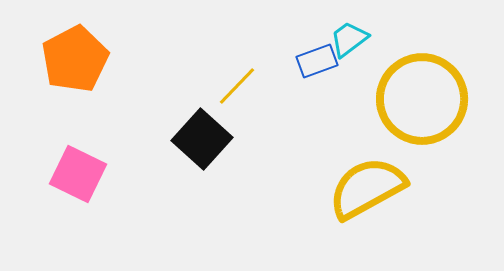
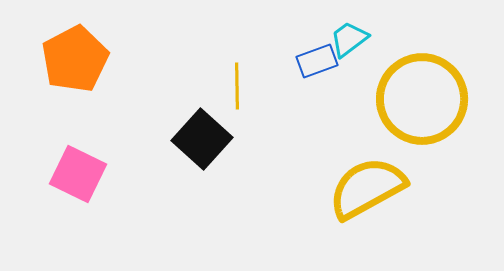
yellow line: rotated 45 degrees counterclockwise
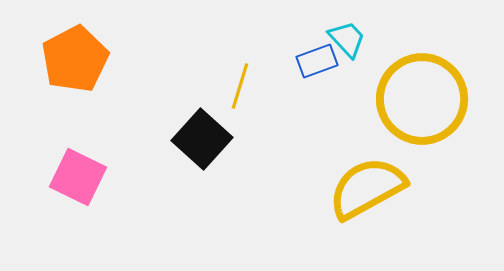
cyan trapezoid: moved 2 px left; rotated 84 degrees clockwise
yellow line: moved 3 px right; rotated 18 degrees clockwise
pink square: moved 3 px down
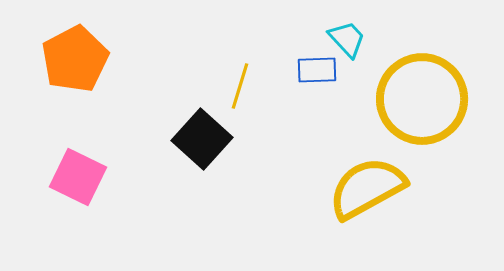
blue rectangle: moved 9 px down; rotated 18 degrees clockwise
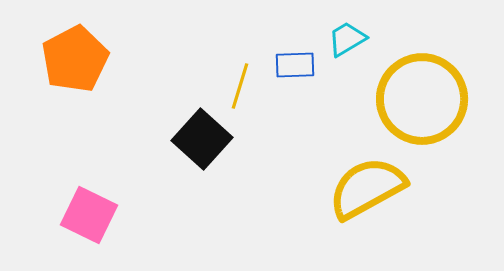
cyan trapezoid: rotated 78 degrees counterclockwise
blue rectangle: moved 22 px left, 5 px up
pink square: moved 11 px right, 38 px down
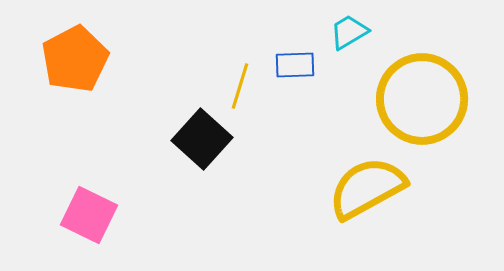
cyan trapezoid: moved 2 px right, 7 px up
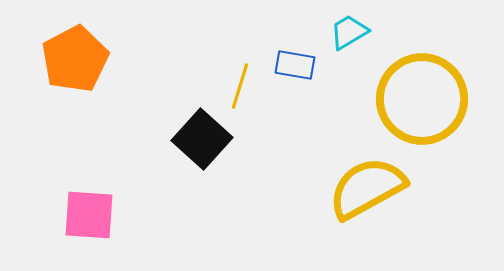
blue rectangle: rotated 12 degrees clockwise
pink square: rotated 22 degrees counterclockwise
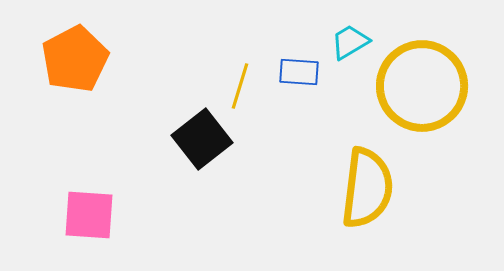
cyan trapezoid: moved 1 px right, 10 px down
blue rectangle: moved 4 px right, 7 px down; rotated 6 degrees counterclockwise
yellow circle: moved 13 px up
black square: rotated 10 degrees clockwise
yellow semicircle: rotated 126 degrees clockwise
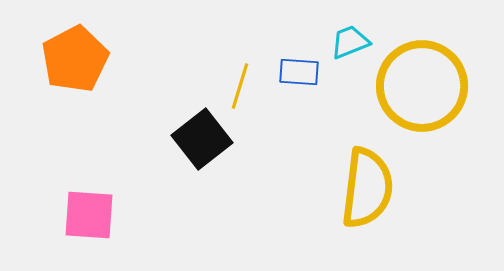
cyan trapezoid: rotated 9 degrees clockwise
